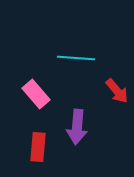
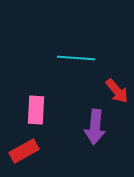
pink rectangle: moved 16 px down; rotated 44 degrees clockwise
purple arrow: moved 18 px right
red rectangle: moved 14 px left, 4 px down; rotated 56 degrees clockwise
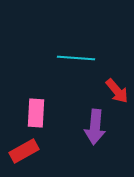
pink rectangle: moved 3 px down
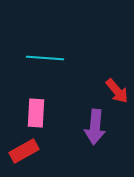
cyan line: moved 31 px left
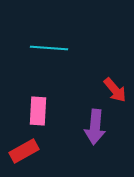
cyan line: moved 4 px right, 10 px up
red arrow: moved 2 px left, 1 px up
pink rectangle: moved 2 px right, 2 px up
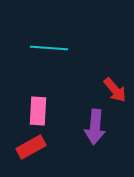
red rectangle: moved 7 px right, 4 px up
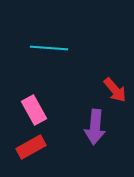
pink rectangle: moved 4 px left, 1 px up; rotated 32 degrees counterclockwise
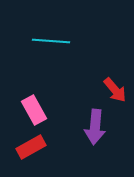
cyan line: moved 2 px right, 7 px up
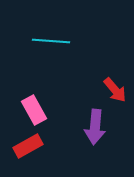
red rectangle: moved 3 px left, 1 px up
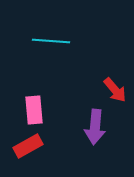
pink rectangle: rotated 24 degrees clockwise
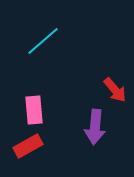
cyan line: moved 8 px left; rotated 45 degrees counterclockwise
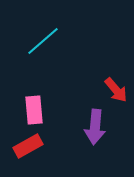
red arrow: moved 1 px right
